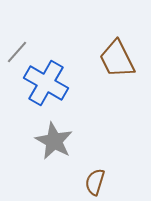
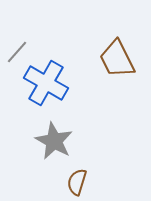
brown semicircle: moved 18 px left
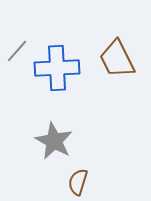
gray line: moved 1 px up
blue cross: moved 11 px right, 15 px up; rotated 33 degrees counterclockwise
brown semicircle: moved 1 px right
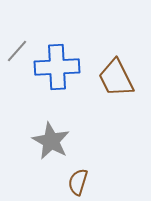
brown trapezoid: moved 1 px left, 19 px down
blue cross: moved 1 px up
gray star: moved 3 px left
